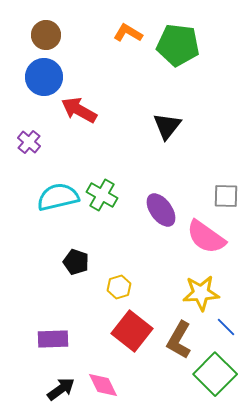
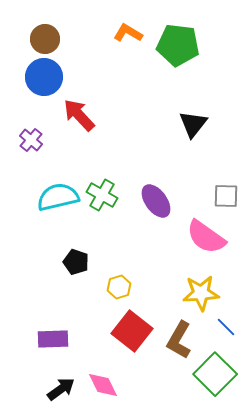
brown circle: moved 1 px left, 4 px down
red arrow: moved 5 px down; rotated 18 degrees clockwise
black triangle: moved 26 px right, 2 px up
purple cross: moved 2 px right, 2 px up
purple ellipse: moved 5 px left, 9 px up
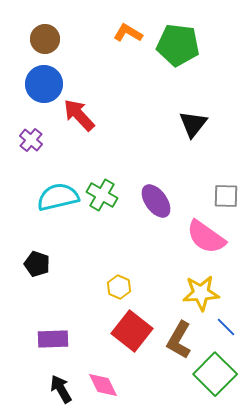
blue circle: moved 7 px down
black pentagon: moved 39 px left, 2 px down
yellow hexagon: rotated 20 degrees counterclockwise
black arrow: rotated 84 degrees counterclockwise
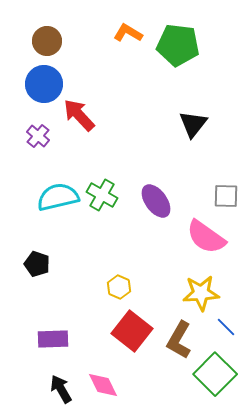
brown circle: moved 2 px right, 2 px down
purple cross: moved 7 px right, 4 px up
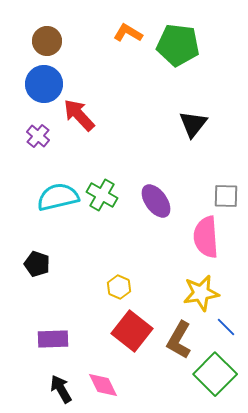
pink semicircle: rotated 51 degrees clockwise
yellow star: rotated 6 degrees counterclockwise
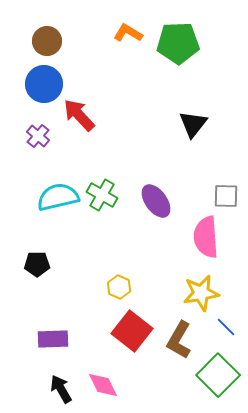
green pentagon: moved 2 px up; rotated 9 degrees counterclockwise
black pentagon: rotated 20 degrees counterclockwise
green square: moved 3 px right, 1 px down
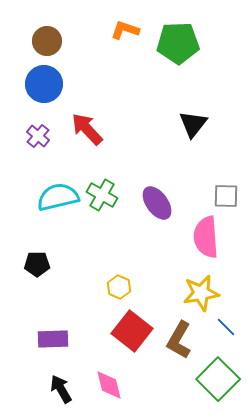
orange L-shape: moved 3 px left, 3 px up; rotated 12 degrees counterclockwise
red arrow: moved 8 px right, 14 px down
purple ellipse: moved 1 px right, 2 px down
green square: moved 4 px down
pink diamond: moved 6 px right; rotated 12 degrees clockwise
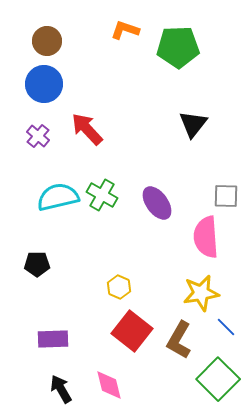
green pentagon: moved 4 px down
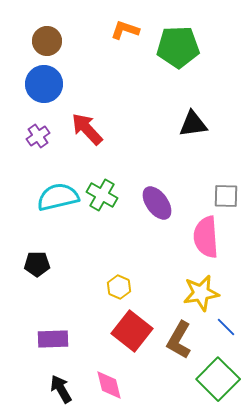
black triangle: rotated 44 degrees clockwise
purple cross: rotated 15 degrees clockwise
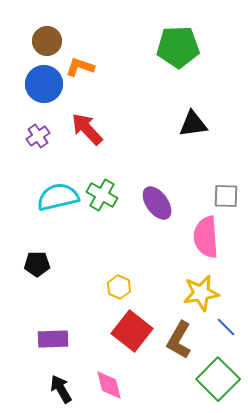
orange L-shape: moved 45 px left, 37 px down
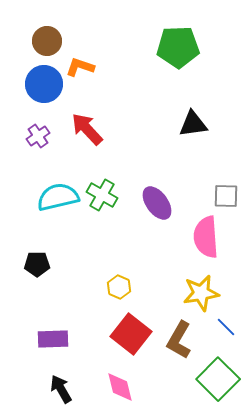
red square: moved 1 px left, 3 px down
pink diamond: moved 11 px right, 2 px down
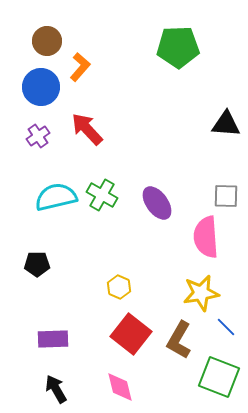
orange L-shape: rotated 112 degrees clockwise
blue circle: moved 3 px left, 3 px down
black triangle: moved 33 px right; rotated 12 degrees clockwise
cyan semicircle: moved 2 px left
green square: moved 1 px right, 2 px up; rotated 24 degrees counterclockwise
black arrow: moved 5 px left
